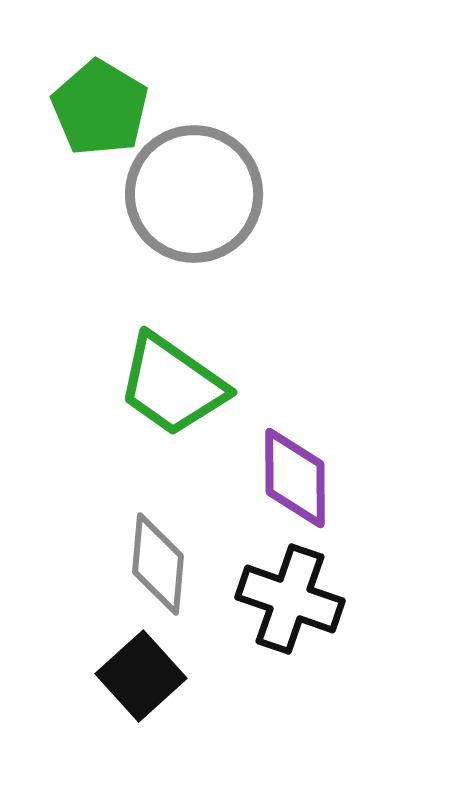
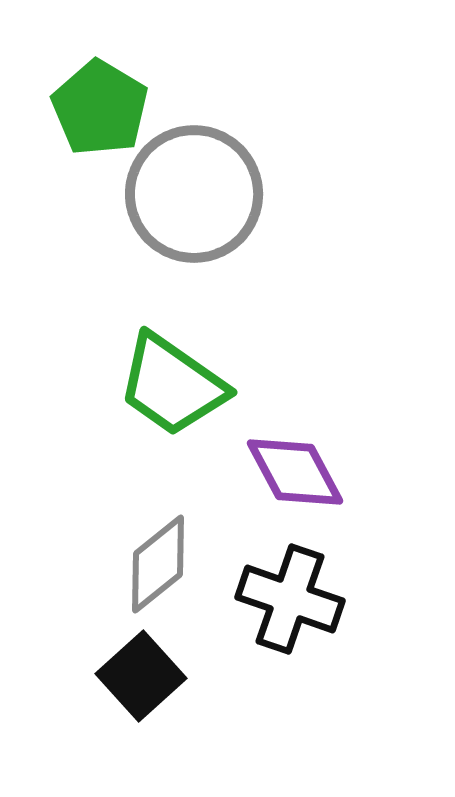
purple diamond: moved 6 px up; rotated 28 degrees counterclockwise
gray diamond: rotated 46 degrees clockwise
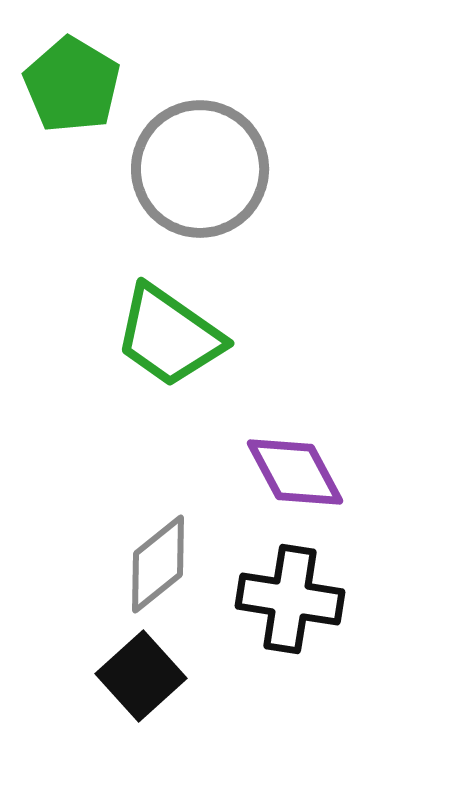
green pentagon: moved 28 px left, 23 px up
gray circle: moved 6 px right, 25 px up
green trapezoid: moved 3 px left, 49 px up
black cross: rotated 10 degrees counterclockwise
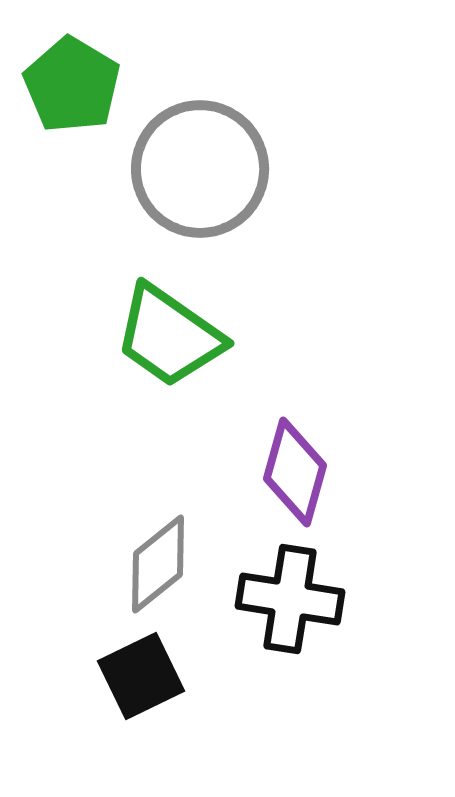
purple diamond: rotated 44 degrees clockwise
black square: rotated 16 degrees clockwise
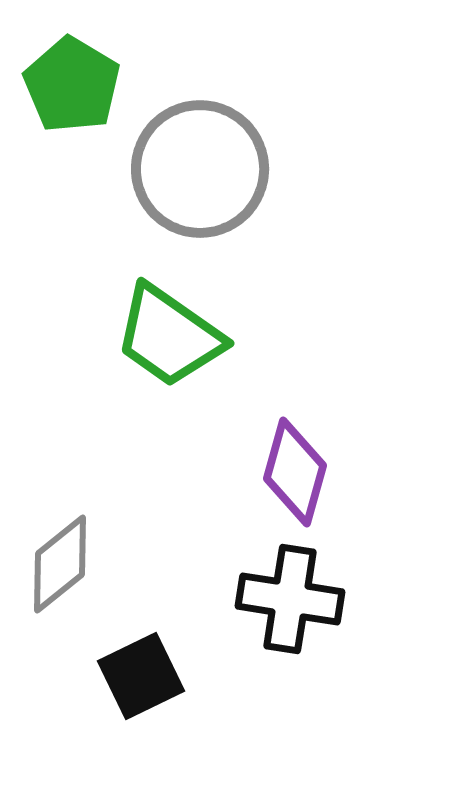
gray diamond: moved 98 px left
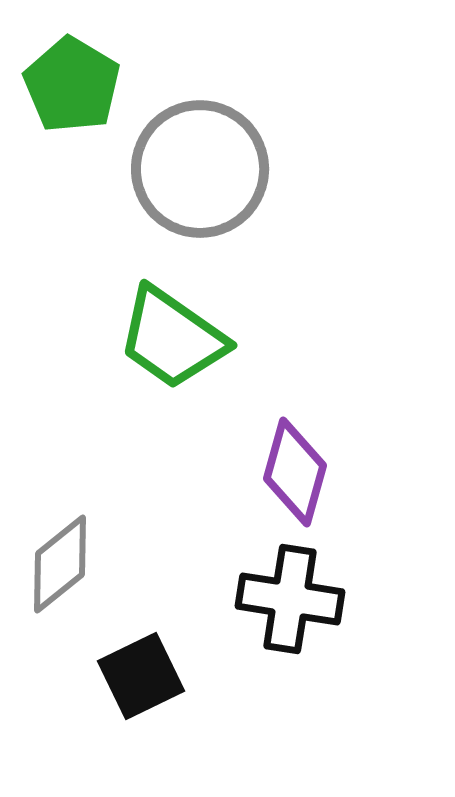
green trapezoid: moved 3 px right, 2 px down
